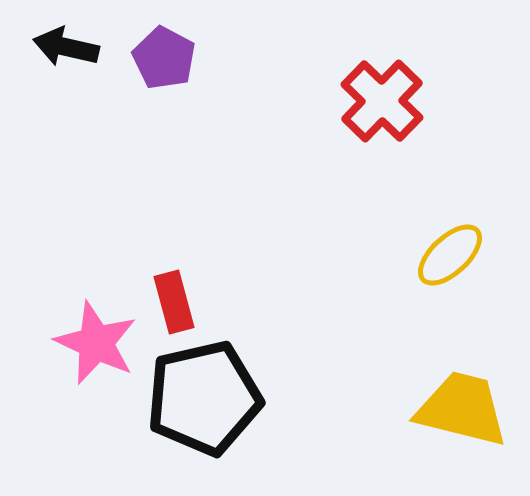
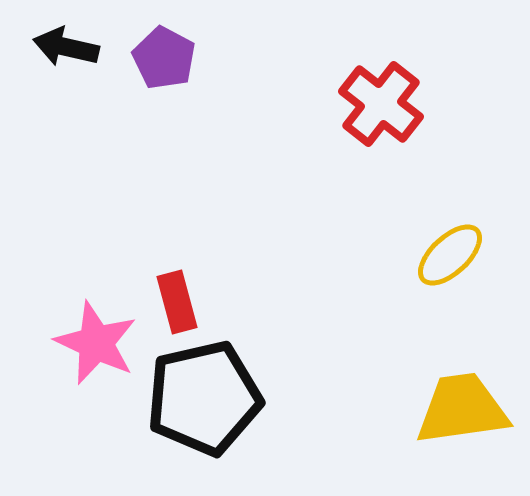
red cross: moved 1 px left, 3 px down; rotated 6 degrees counterclockwise
red rectangle: moved 3 px right
yellow trapezoid: rotated 22 degrees counterclockwise
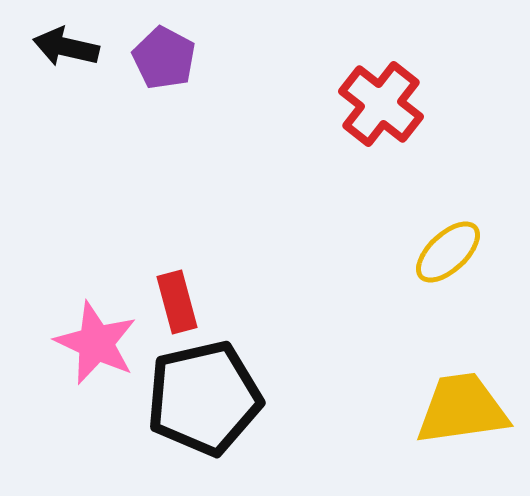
yellow ellipse: moved 2 px left, 3 px up
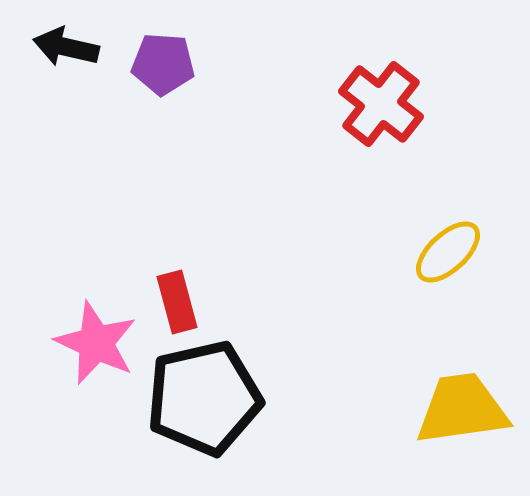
purple pentagon: moved 1 px left, 6 px down; rotated 24 degrees counterclockwise
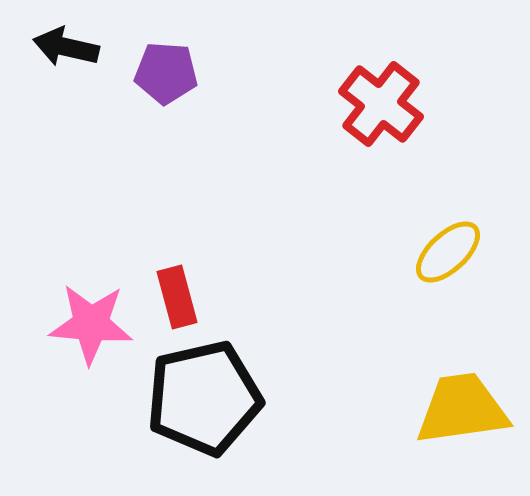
purple pentagon: moved 3 px right, 9 px down
red rectangle: moved 5 px up
pink star: moved 5 px left, 19 px up; rotated 20 degrees counterclockwise
